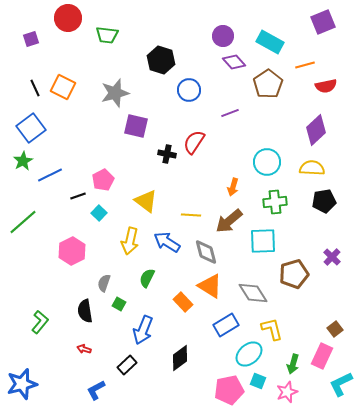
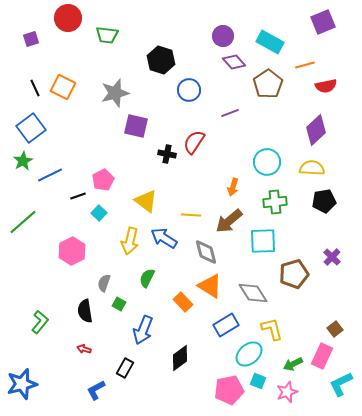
blue arrow at (167, 242): moved 3 px left, 4 px up
green arrow at (293, 364): rotated 48 degrees clockwise
black rectangle at (127, 365): moved 2 px left, 3 px down; rotated 18 degrees counterclockwise
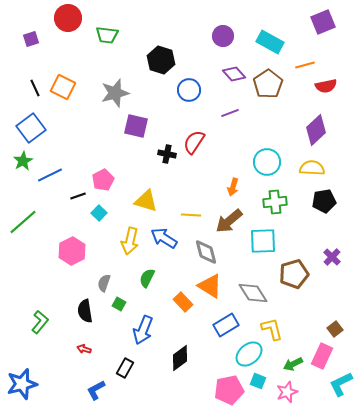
purple diamond at (234, 62): moved 12 px down
yellow triangle at (146, 201): rotated 20 degrees counterclockwise
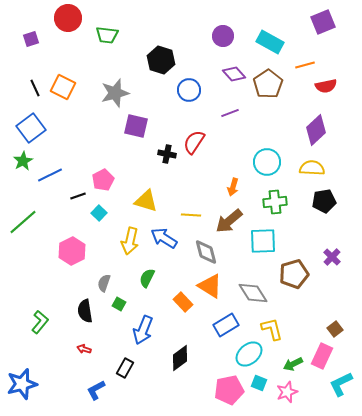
cyan square at (258, 381): moved 1 px right, 2 px down
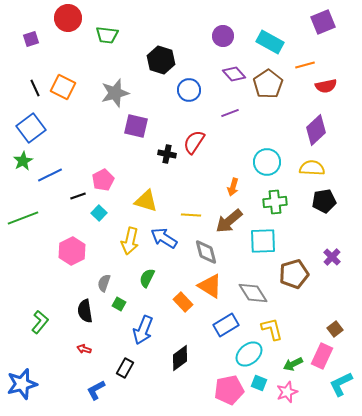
green line at (23, 222): moved 4 px up; rotated 20 degrees clockwise
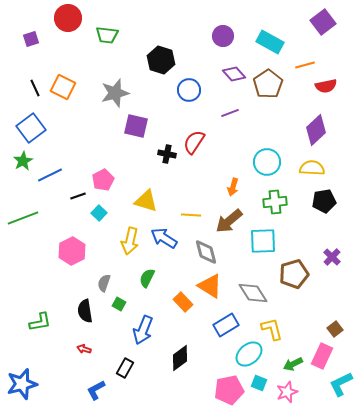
purple square at (323, 22): rotated 15 degrees counterclockwise
green L-shape at (40, 322): rotated 40 degrees clockwise
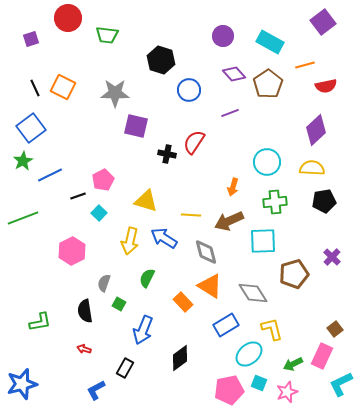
gray star at (115, 93): rotated 16 degrees clockwise
brown arrow at (229, 221): rotated 16 degrees clockwise
